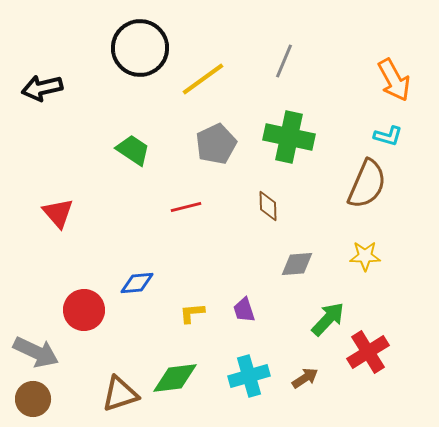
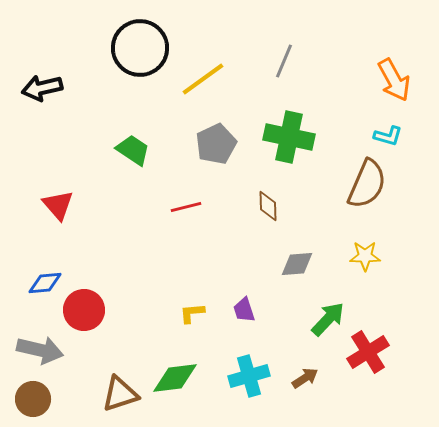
red triangle: moved 8 px up
blue diamond: moved 92 px left
gray arrow: moved 4 px right, 2 px up; rotated 12 degrees counterclockwise
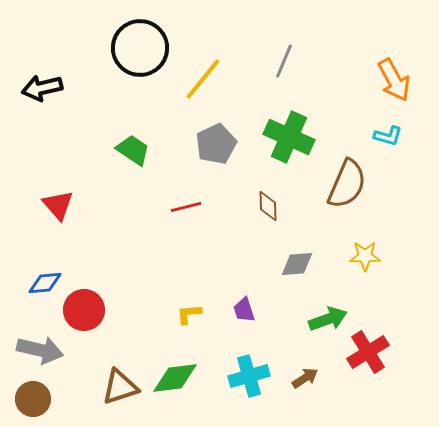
yellow line: rotated 15 degrees counterclockwise
green cross: rotated 12 degrees clockwise
brown semicircle: moved 20 px left
yellow L-shape: moved 3 px left, 1 px down
green arrow: rotated 27 degrees clockwise
brown triangle: moved 7 px up
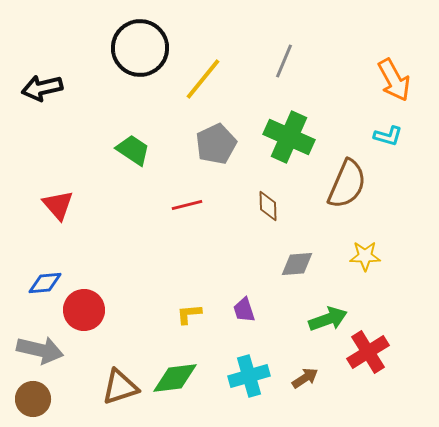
red line: moved 1 px right, 2 px up
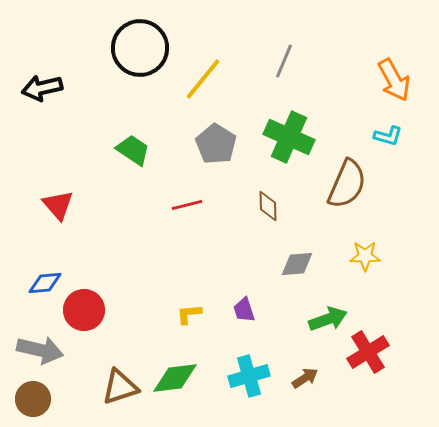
gray pentagon: rotated 15 degrees counterclockwise
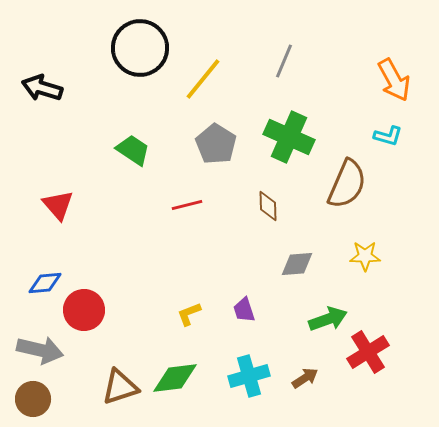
black arrow: rotated 30 degrees clockwise
yellow L-shape: rotated 16 degrees counterclockwise
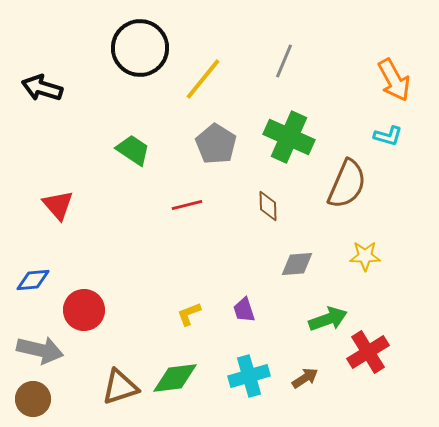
blue diamond: moved 12 px left, 3 px up
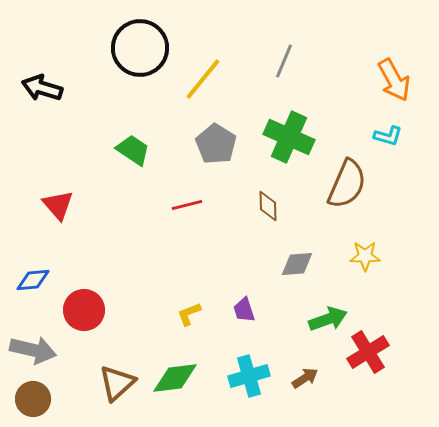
gray arrow: moved 7 px left
brown triangle: moved 3 px left, 4 px up; rotated 24 degrees counterclockwise
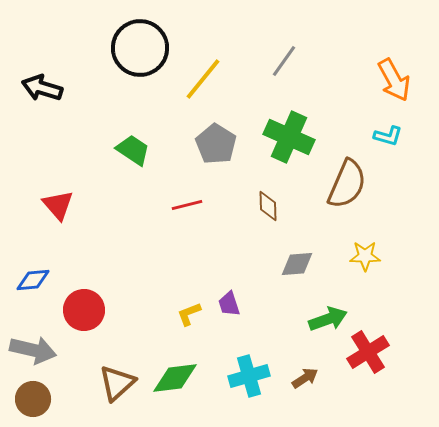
gray line: rotated 12 degrees clockwise
purple trapezoid: moved 15 px left, 6 px up
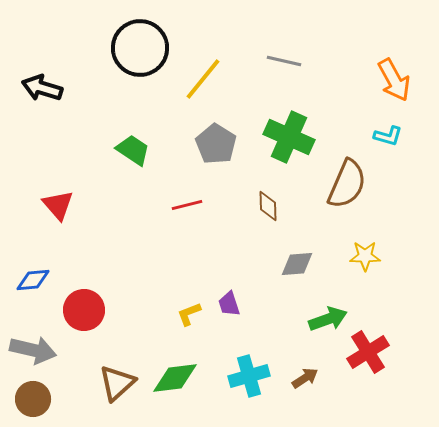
gray line: rotated 68 degrees clockwise
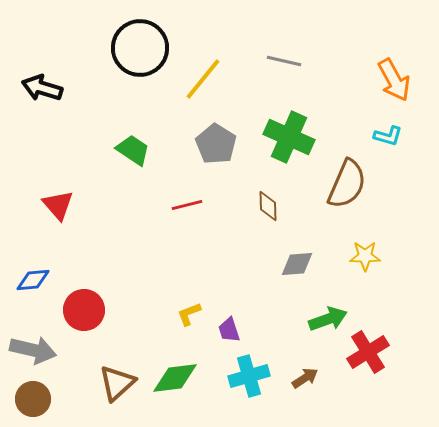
purple trapezoid: moved 26 px down
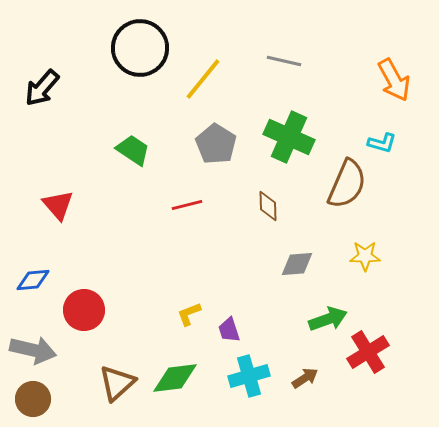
black arrow: rotated 66 degrees counterclockwise
cyan L-shape: moved 6 px left, 7 px down
